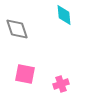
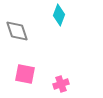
cyan diamond: moved 5 px left; rotated 25 degrees clockwise
gray diamond: moved 2 px down
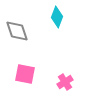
cyan diamond: moved 2 px left, 2 px down
pink cross: moved 4 px right, 2 px up; rotated 14 degrees counterclockwise
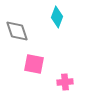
pink square: moved 9 px right, 10 px up
pink cross: rotated 28 degrees clockwise
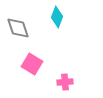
gray diamond: moved 1 px right, 3 px up
pink square: moved 2 px left; rotated 20 degrees clockwise
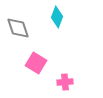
pink square: moved 4 px right, 1 px up
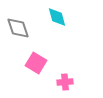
cyan diamond: rotated 35 degrees counterclockwise
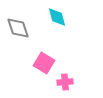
pink square: moved 8 px right
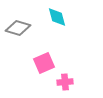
gray diamond: rotated 55 degrees counterclockwise
pink square: rotated 35 degrees clockwise
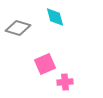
cyan diamond: moved 2 px left
pink square: moved 1 px right, 1 px down
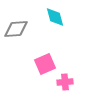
gray diamond: moved 2 px left, 1 px down; rotated 20 degrees counterclockwise
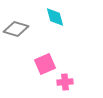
gray diamond: rotated 20 degrees clockwise
